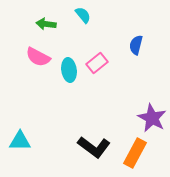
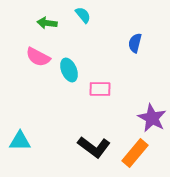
green arrow: moved 1 px right, 1 px up
blue semicircle: moved 1 px left, 2 px up
pink rectangle: moved 3 px right, 26 px down; rotated 40 degrees clockwise
cyan ellipse: rotated 15 degrees counterclockwise
orange rectangle: rotated 12 degrees clockwise
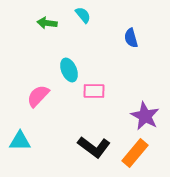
blue semicircle: moved 4 px left, 5 px up; rotated 30 degrees counterclockwise
pink semicircle: moved 39 px down; rotated 105 degrees clockwise
pink rectangle: moved 6 px left, 2 px down
purple star: moved 7 px left, 2 px up
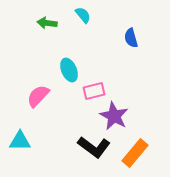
pink rectangle: rotated 15 degrees counterclockwise
purple star: moved 31 px left
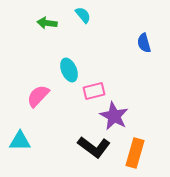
blue semicircle: moved 13 px right, 5 px down
orange rectangle: rotated 24 degrees counterclockwise
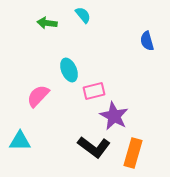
blue semicircle: moved 3 px right, 2 px up
orange rectangle: moved 2 px left
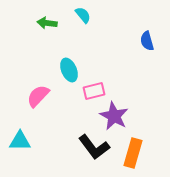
black L-shape: rotated 16 degrees clockwise
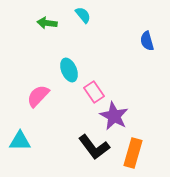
pink rectangle: moved 1 px down; rotated 70 degrees clockwise
